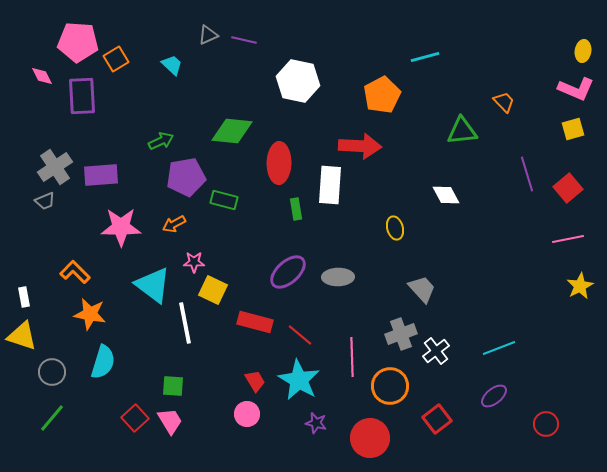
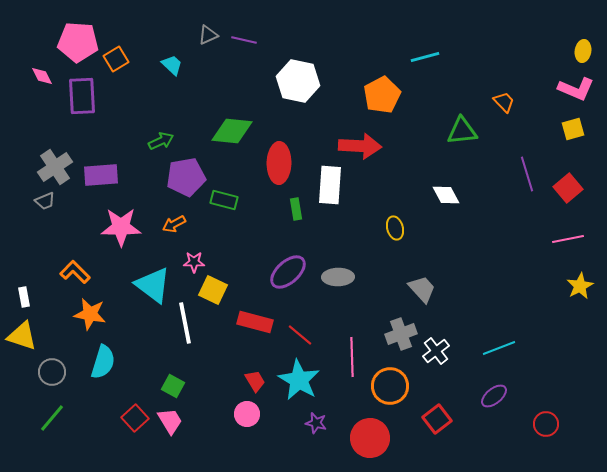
green square at (173, 386): rotated 25 degrees clockwise
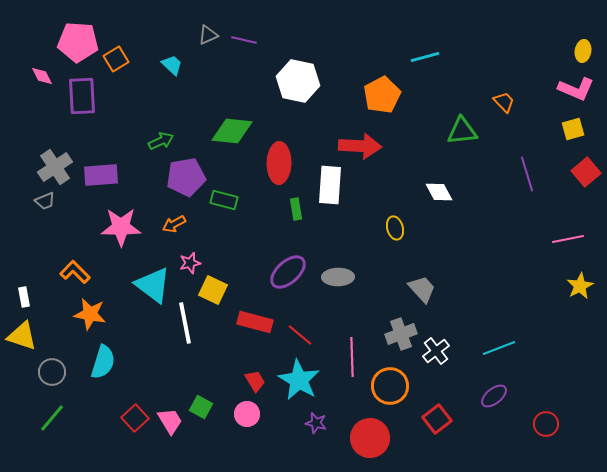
red square at (568, 188): moved 18 px right, 16 px up
white diamond at (446, 195): moved 7 px left, 3 px up
pink star at (194, 262): moved 4 px left, 1 px down; rotated 15 degrees counterclockwise
green square at (173, 386): moved 28 px right, 21 px down
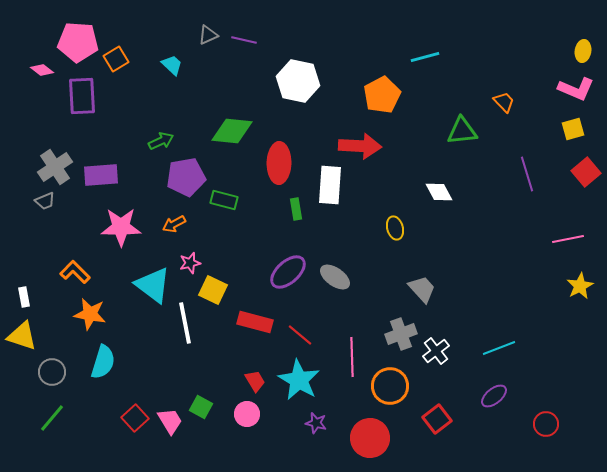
pink diamond at (42, 76): moved 6 px up; rotated 25 degrees counterclockwise
gray ellipse at (338, 277): moved 3 px left; rotated 36 degrees clockwise
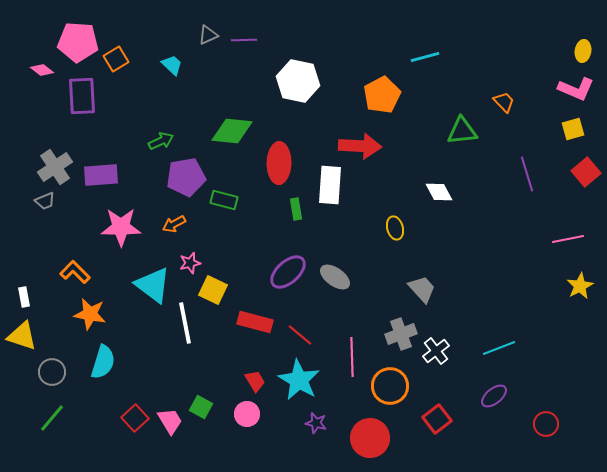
purple line at (244, 40): rotated 15 degrees counterclockwise
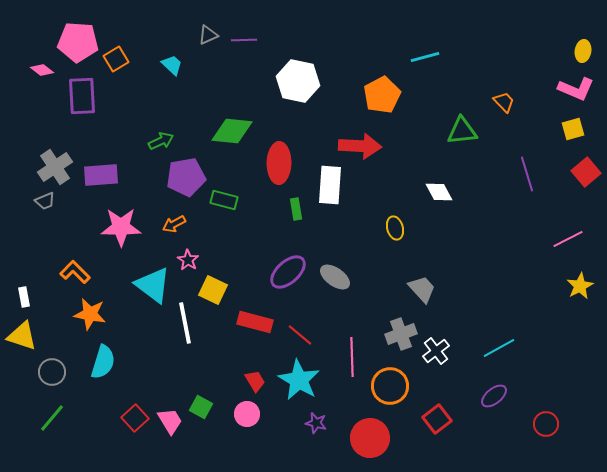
pink line at (568, 239): rotated 16 degrees counterclockwise
pink star at (190, 263): moved 2 px left, 3 px up; rotated 25 degrees counterclockwise
cyan line at (499, 348): rotated 8 degrees counterclockwise
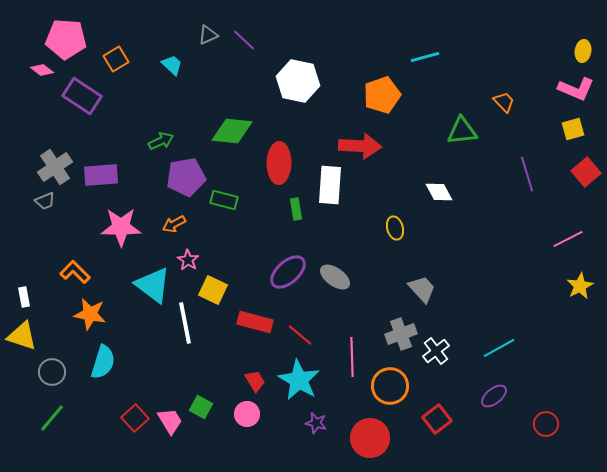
purple line at (244, 40): rotated 45 degrees clockwise
pink pentagon at (78, 42): moved 12 px left, 3 px up
orange pentagon at (382, 95): rotated 9 degrees clockwise
purple rectangle at (82, 96): rotated 54 degrees counterclockwise
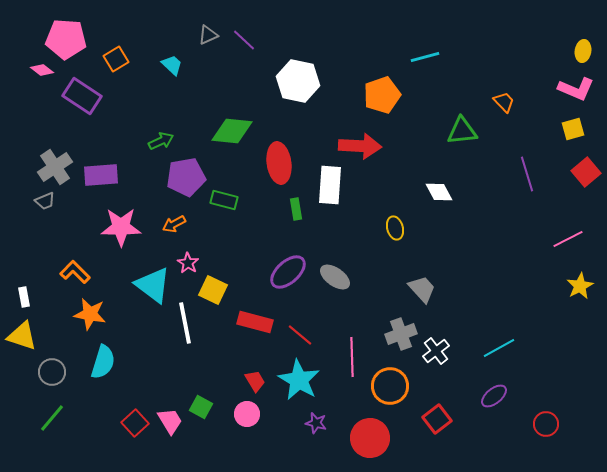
red ellipse at (279, 163): rotated 9 degrees counterclockwise
pink star at (188, 260): moved 3 px down
red square at (135, 418): moved 5 px down
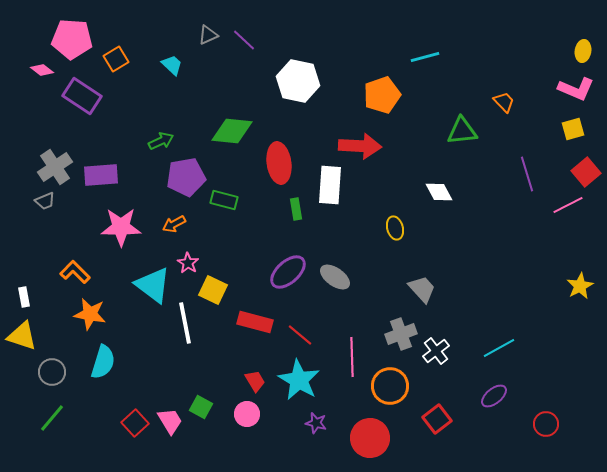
pink pentagon at (66, 39): moved 6 px right
pink line at (568, 239): moved 34 px up
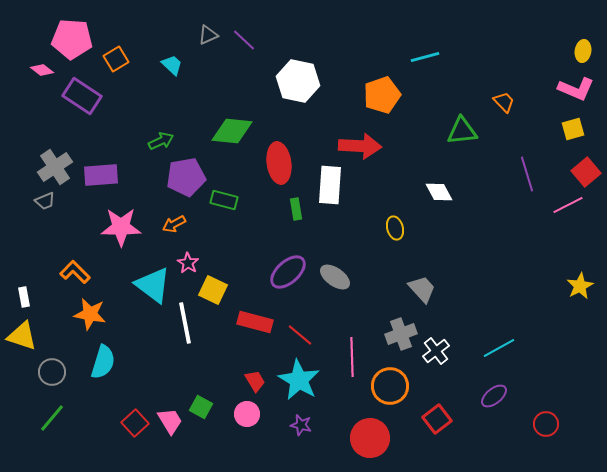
purple star at (316, 423): moved 15 px left, 2 px down
